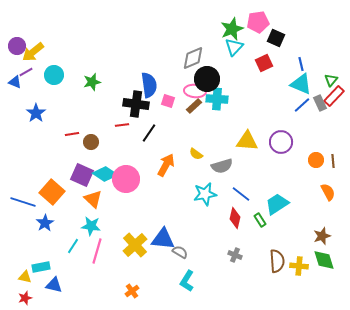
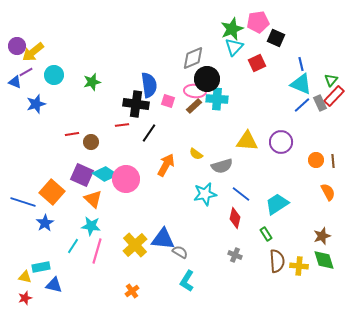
red square at (264, 63): moved 7 px left
blue star at (36, 113): moved 9 px up; rotated 18 degrees clockwise
green rectangle at (260, 220): moved 6 px right, 14 px down
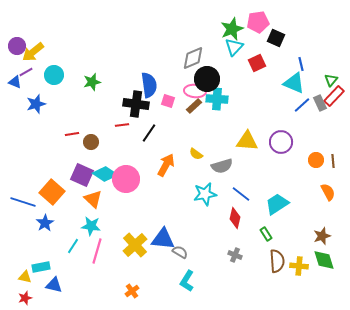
cyan triangle at (301, 84): moved 7 px left, 1 px up
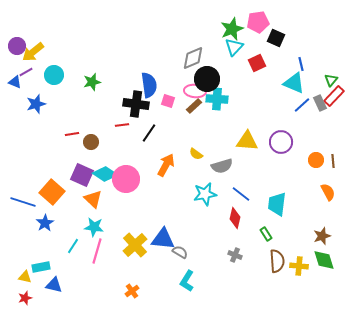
cyan trapezoid at (277, 204): rotated 50 degrees counterclockwise
cyan star at (91, 226): moved 3 px right, 1 px down
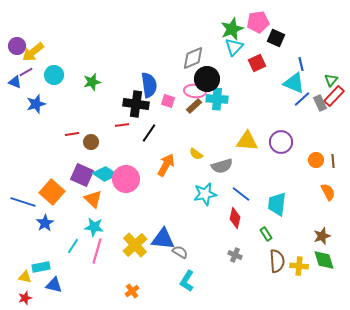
blue line at (302, 105): moved 6 px up
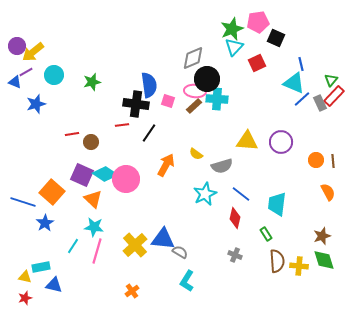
cyan star at (205, 194): rotated 15 degrees counterclockwise
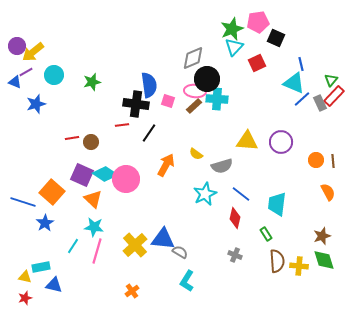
red line at (72, 134): moved 4 px down
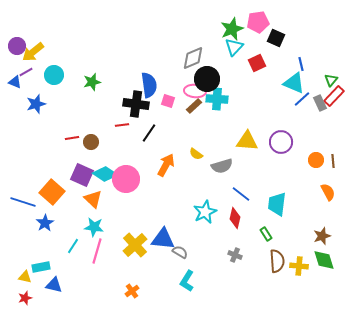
cyan star at (205, 194): moved 18 px down
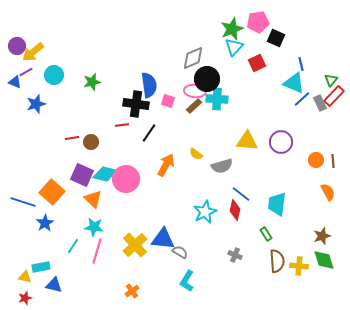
cyan diamond at (105, 174): rotated 20 degrees counterclockwise
red diamond at (235, 218): moved 8 px up
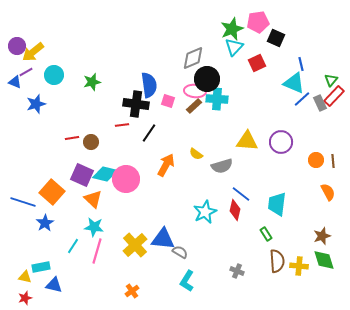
gray cross at (235, 255): moved 2 px right, 16 px down
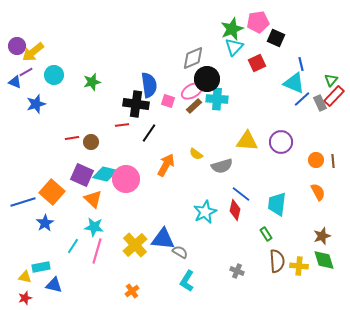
pink ellipse at (195, 91): moved 3 px left; rotated 35 degrees counterclockwise
orange semicircle at (328, 192): moved 10 px left
blue line at (23, 202): rotated 35 degrees counterclockwise
